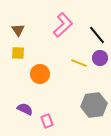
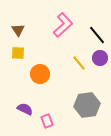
yellow line: rotated 28 degrees clockwise
gray hexagon: moved 7 px left
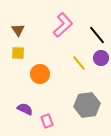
purple circle: moved 1 px right
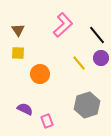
gray hexagon: rotated 10 degrees counterclockwise
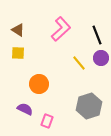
pink L-shape: moved 2 px left, 4 px down
brown triangle: rotated 24 degrees counterclockwise
black line: rotated 18 degrees clockwise
orange circle: moved 1 px left, 10 px down
gray hexagon: moved 2 px right, 1 px down
pink rectangle: rotated 40 degrees clockwise
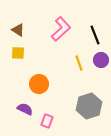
black line: moved 2 px left
purple circle: moved 2 px down
yellow line: rotated 21 degrees clockwise
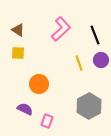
gray hexagon: rotated 10 degrees counterclockwise
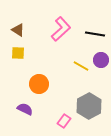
black line: moved 1 px up; rotated 60 degrees counterclockwise
yellow line: moved 2 px right, 3 px down; rotated 42 degrees counterclockwise
pink rectangle: moved 17 px right; rotated 16 degrees clockwise
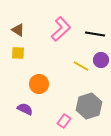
gray hexagon: rotated 10 degrees clockwise
